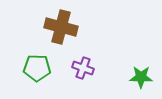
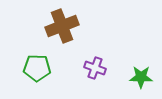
brown cross: moved 1 px right, 1 px up; rotated 36 degrees counterclockwise
purple cross: moved 12 px right
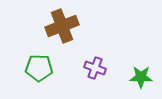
green pentagon: moved 2 px right
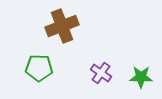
purple cross: moved 6 px right, 5 px down; rotated 15 degrees clockwise
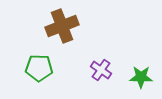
purple cross: moved 3 px up
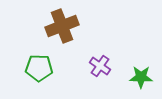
purple cross: moved 1 px left, 4 px up
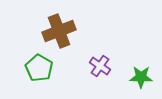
brown cross: moved 3 px left, 5 px down
green pentagon: rotated 28 degrees clockwise
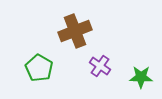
brown cross: moved 16 px right
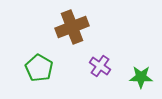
brown cross: moved 3 px left, 4 px up
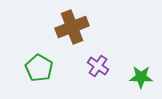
purple cross: moved 2 px left
